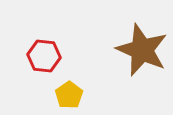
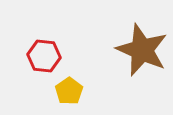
yellow pentagon: moved 4 px up
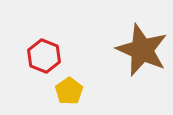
red hexagon: rotated 16 degrees clockwise
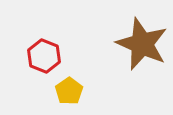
brown star: moved 6 px up
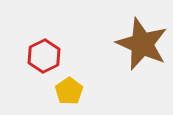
red hexagon: rotated 12 degrees clockwise
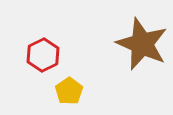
red hexagon: moved 1 px left, 1 px up
